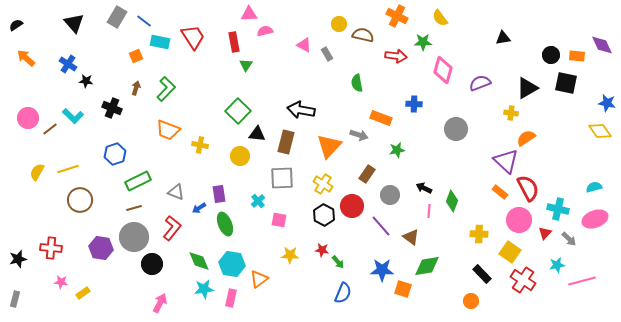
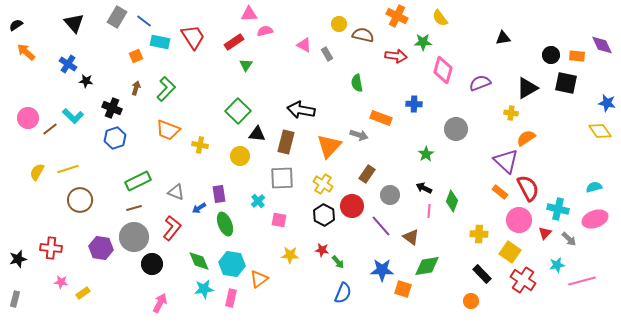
red rectangle at (234, 42): rotated 66 degrees clockwise
orange arrow at (26, 58): moved 6 px up
green star at (397, 150): moved 29 px right, 4 px down; rotated 21 degrees counterclockwise
blue hexagon at (115, 154): moved 16 px up
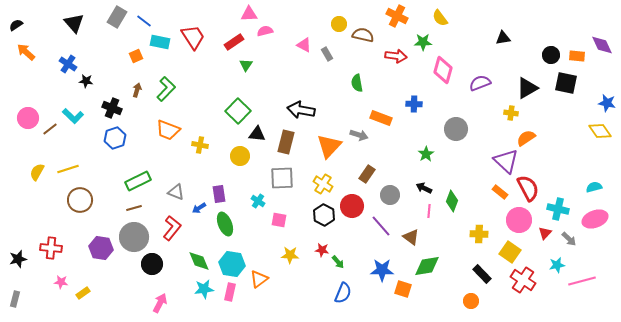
brown arrow at (136, 88): moved 1 px right, 2 px down
cyan cross at (258, 201): rotated 16 degrees counterclockwise
pink rectangle at (231, 298): moved 1 px left, 6 px up
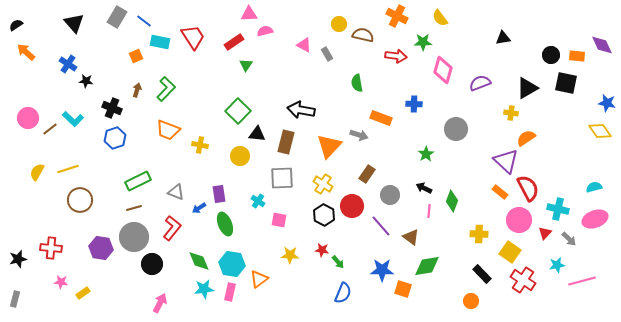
cyan L-shape at (73, 116): moved 3 px down
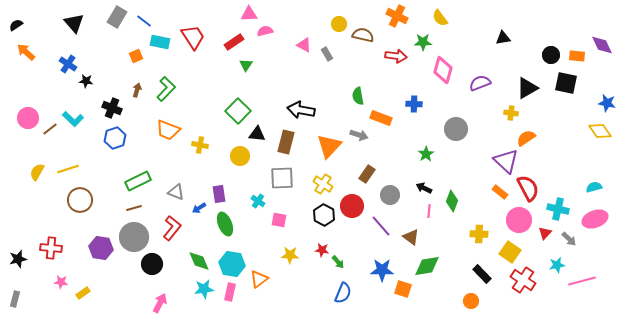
green semicircle at (357, 83): moved 1 px right, 13 px down
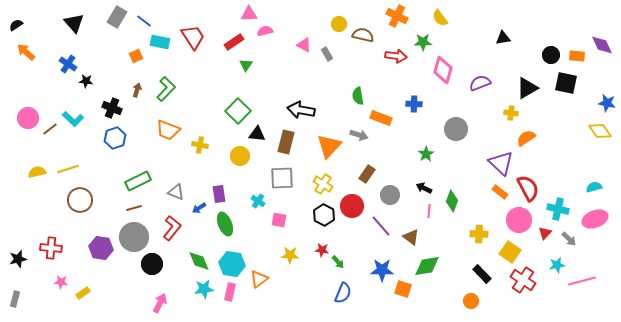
purple triangle at (506, 161): moved 5 px left, 2 px down
yellow semicircle at (37, 172): rotated 48 degrees clockwise
